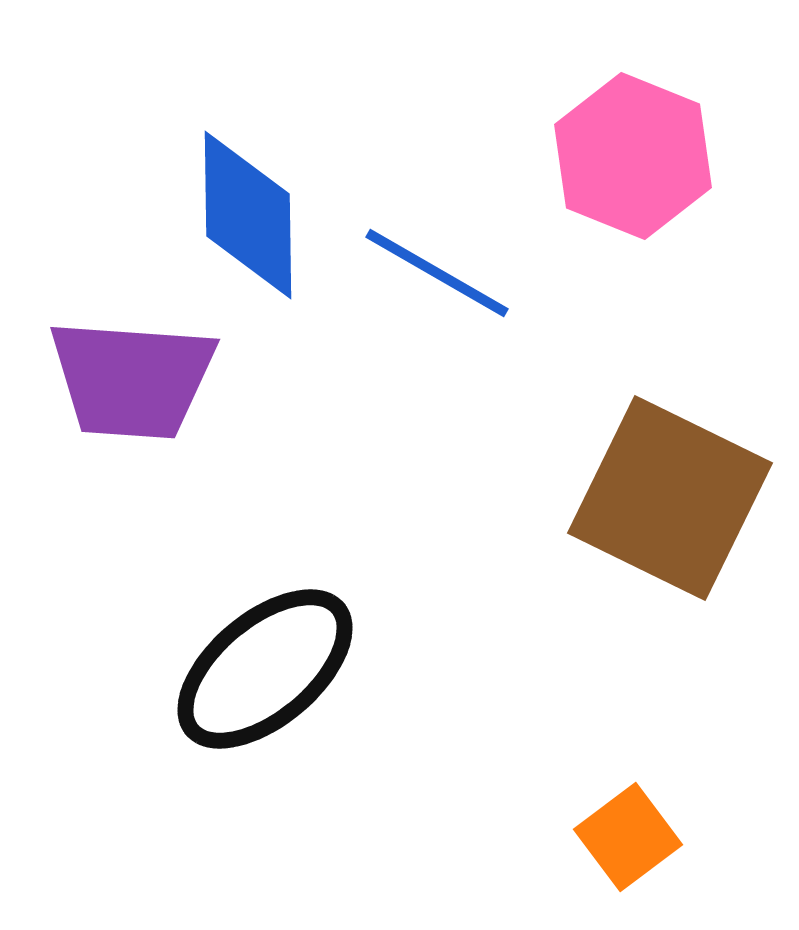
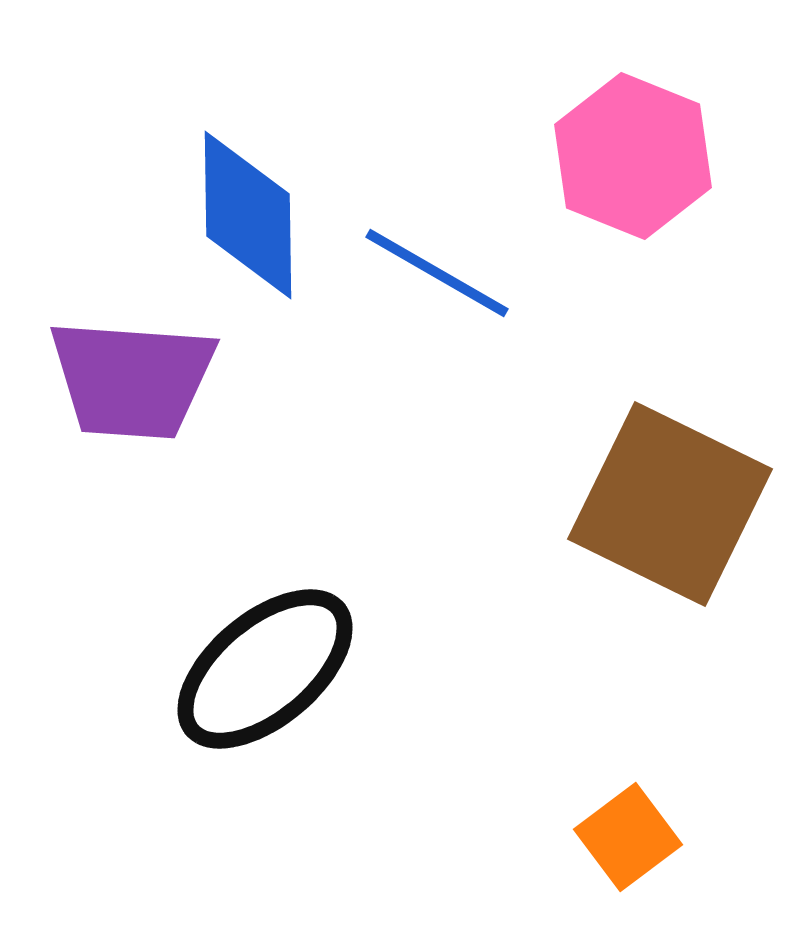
brown square: moved 6 px down
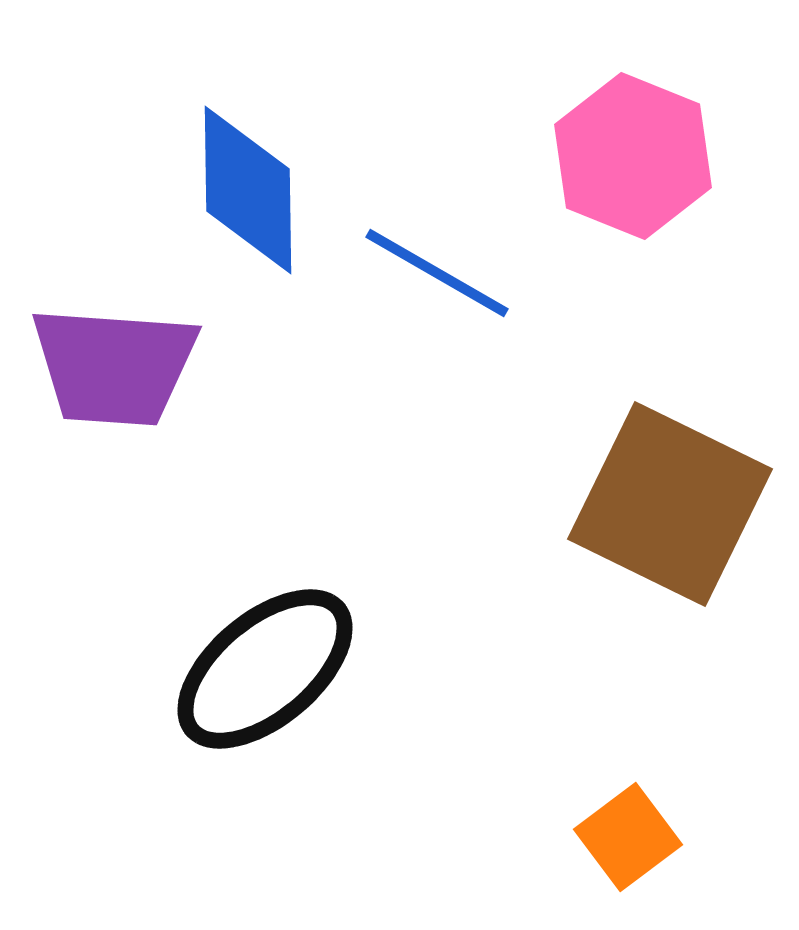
blue diamond: moved 25 px up
purple trapezoid: moved 18 px left, 13 px up
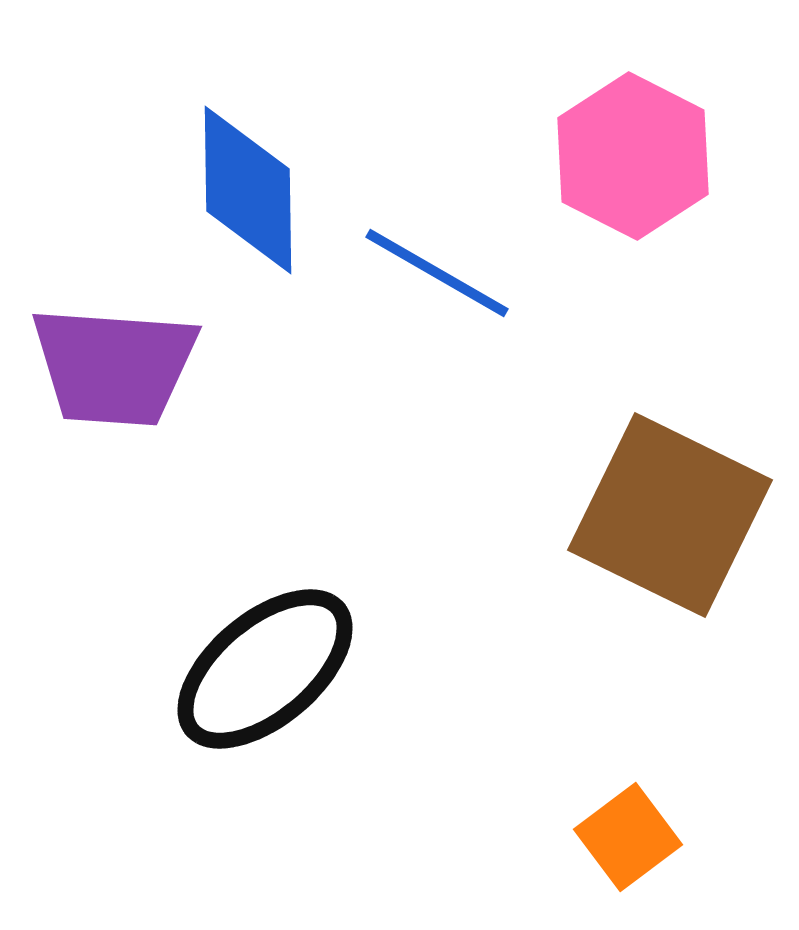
pink hexagon: rotated 5 degrees clockwise
brown square: moved 11 px down
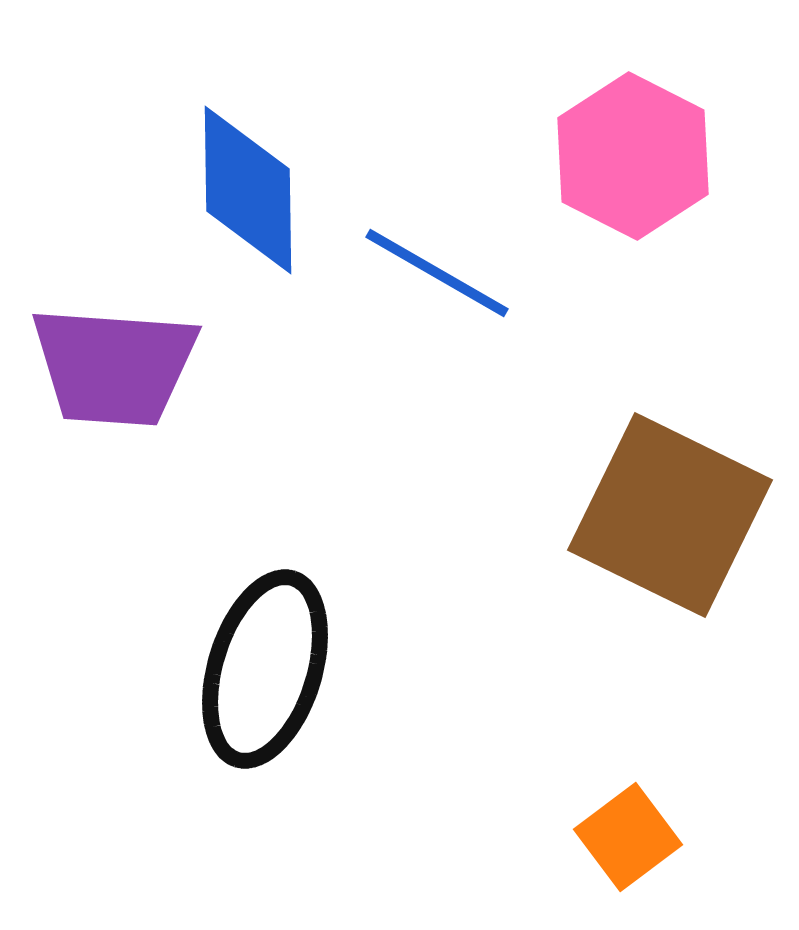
black ellipse: rotated 33 degrees counterclockwise
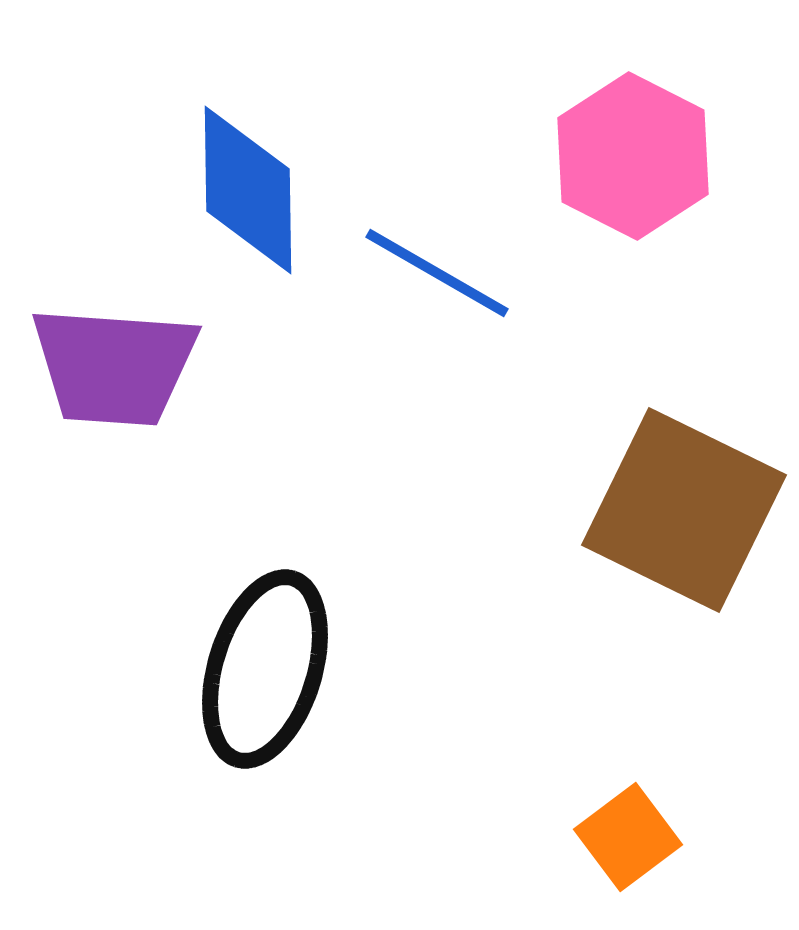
brown square: moved 14 px right, 5 px up
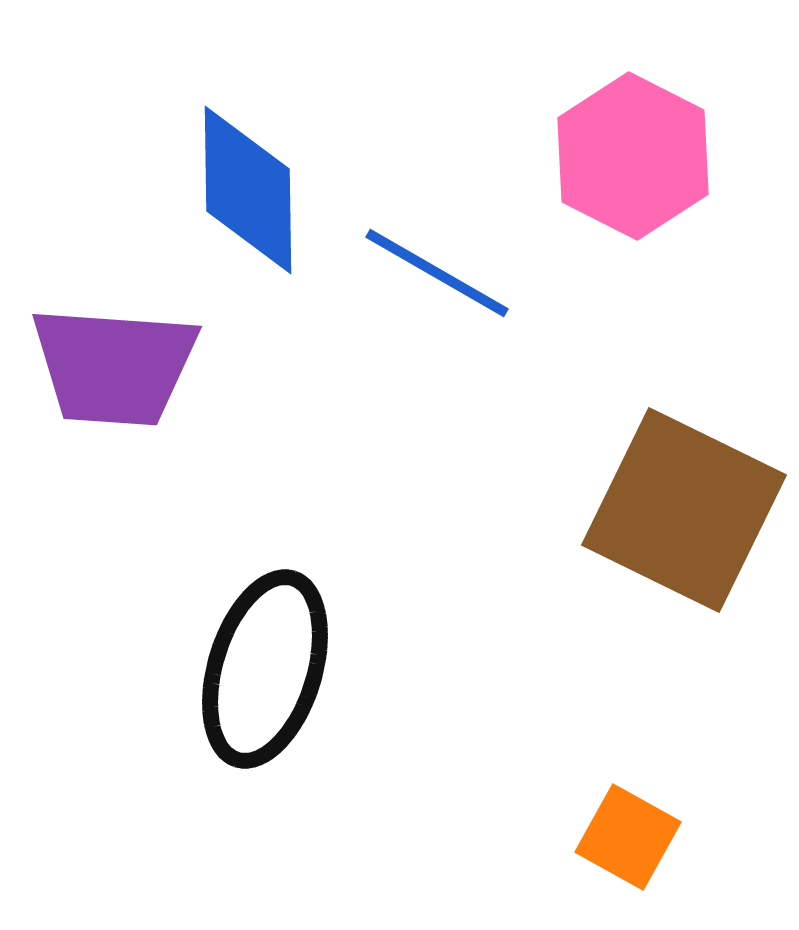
orange square: rotated 24 degrees counterclockwise
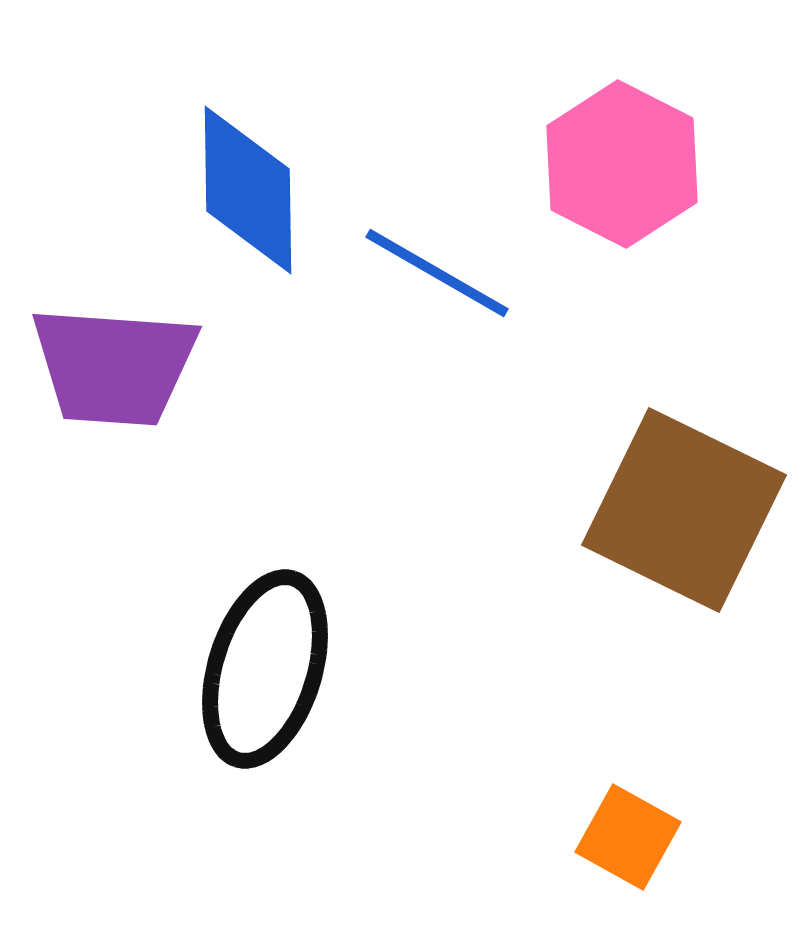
pink hexagon: moved 11 px left, 8 px down
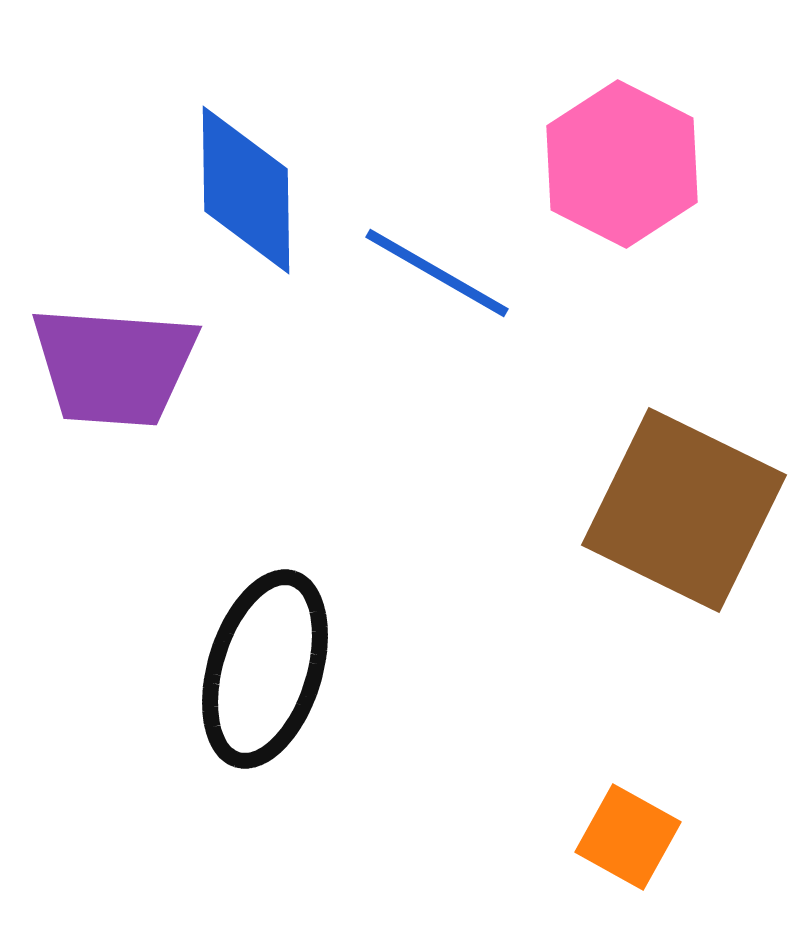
blue diamond: moved 2 px left
